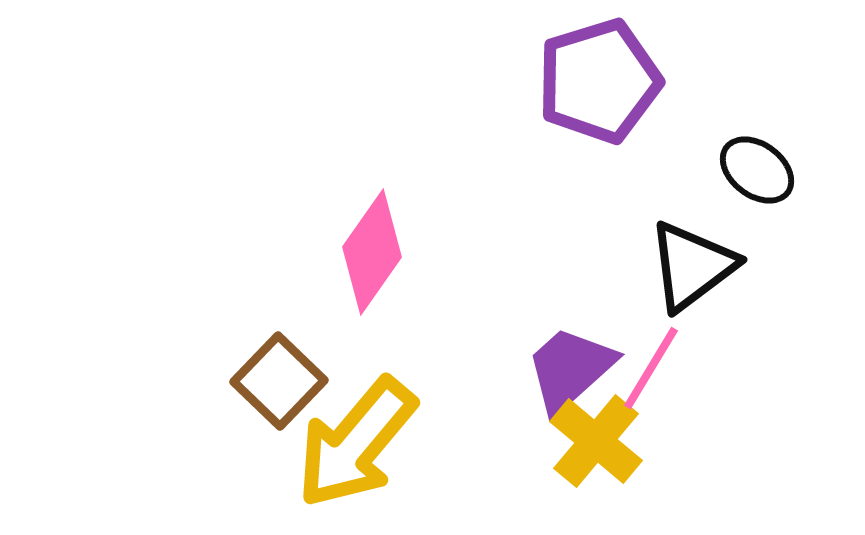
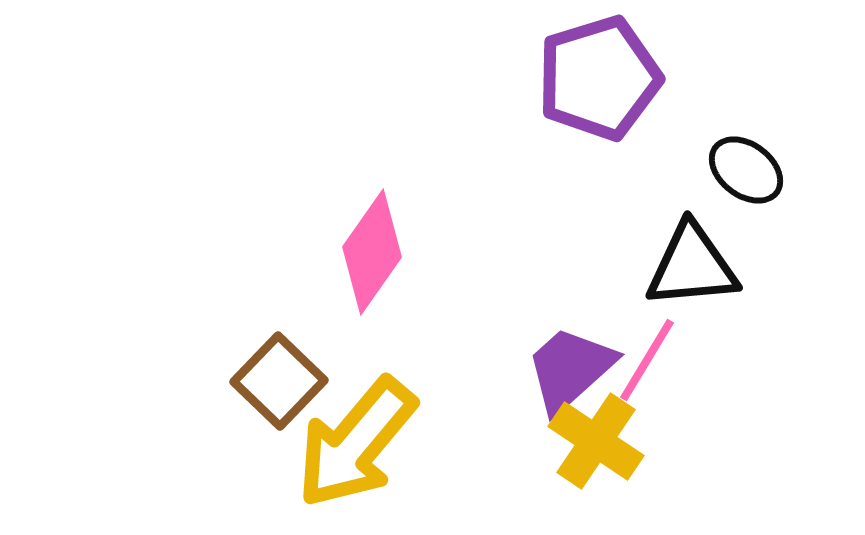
purple pentagon: moved 3 px up
black ellipse: moved 11 px left
black triangle: rotated 32 degrees clockwise
pink line: moved 4 px left, 8 px up
yellow cross: rotated 6 degrees counterclockwise
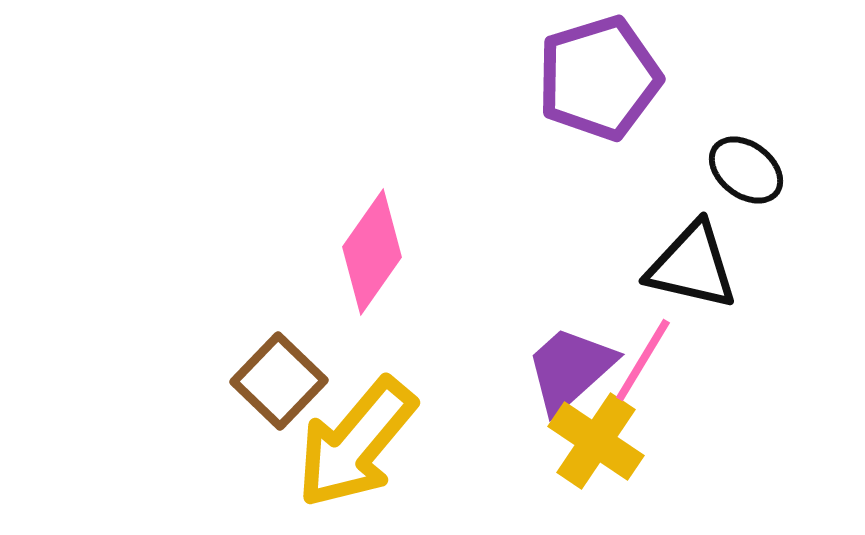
black triangle: rotated 18 degrees clockwise
pink line: moved 4 px left
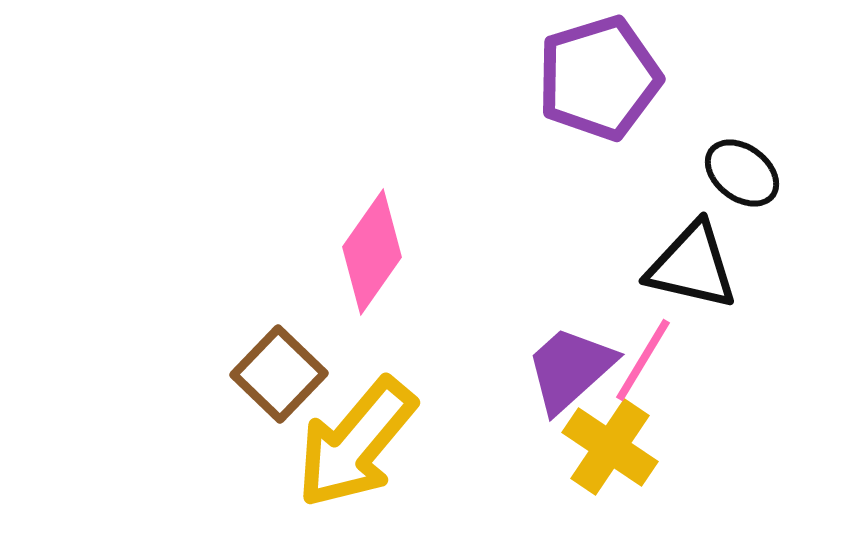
black ellipse: moved 4 px left, 3 px down
brown square: moved 7 px up
yellow cross: moved 14 px right, 6 px down
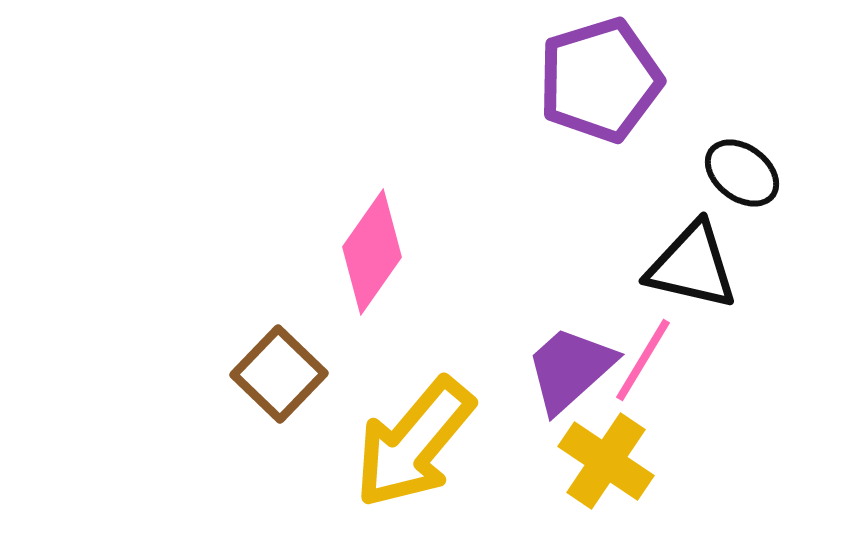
purple pentagon: moved 1 px right, 2 px down
yellow arrow: moved 58 px right
yellow cross: moved 4 px left, 14 px down
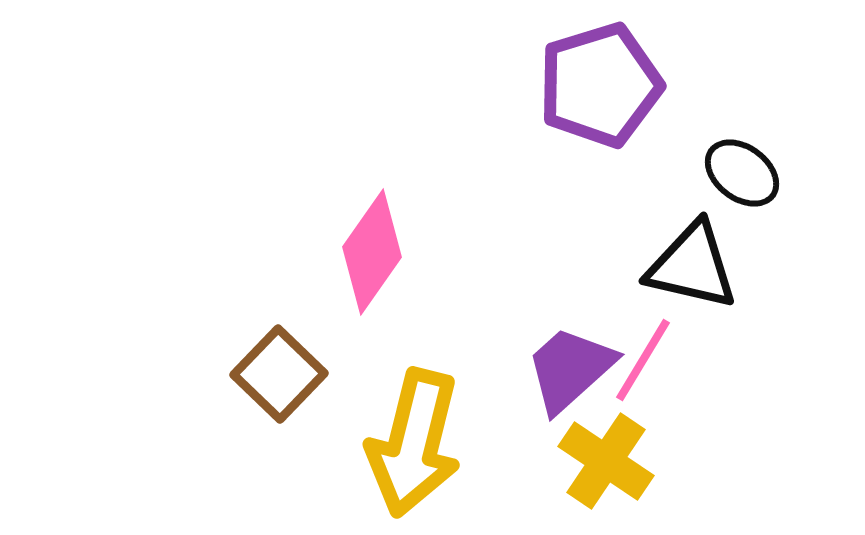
purple pentagon: moved 5 px down
yellow arrow: rotated 26 degrees counterclockwise
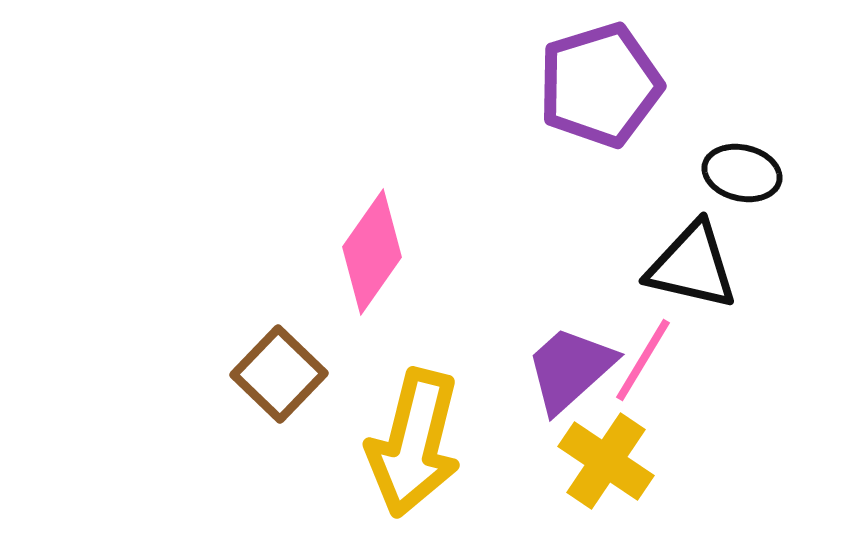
black ellipse: rotated 24 degrees counterclockwise
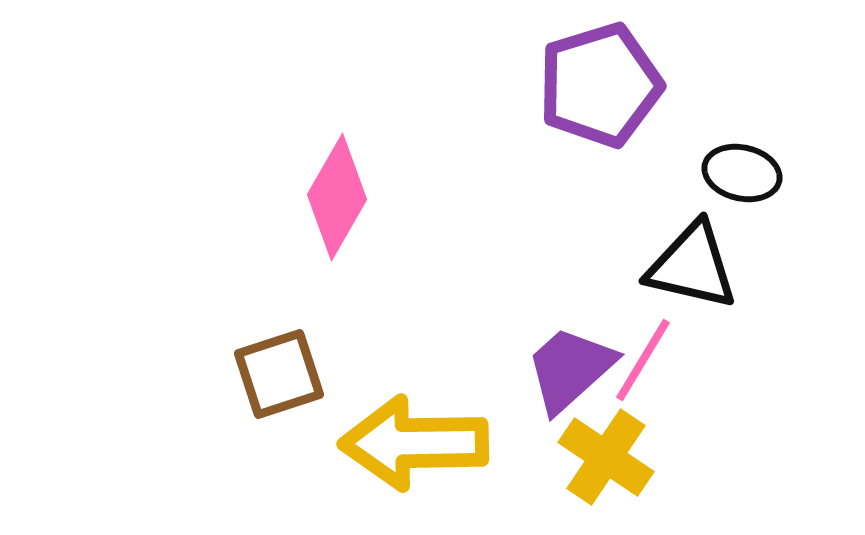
pink diamond: moved 35 px left, 55 px up; rotated 5 degrees counterclockwise
brown square: rotated 28 degrees clockwise
yellow arrow: rotated 75 degrees clockwise
yellow cross: moved 4 px up
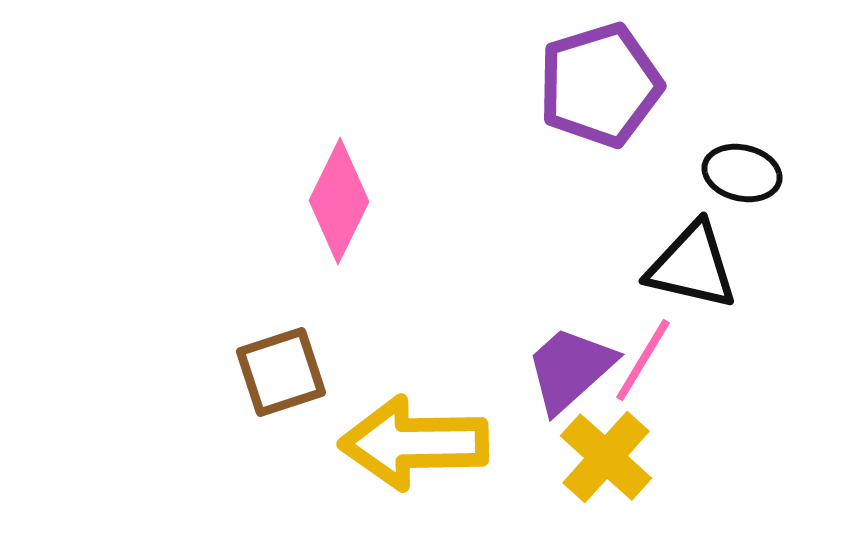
pink diamond: moved 2 px right, 4 px down; rotated 4 degrees counterclockwise
brown square: moved 2 px right, 2 px up
yellow cross: rotated 8 degrees clockwise
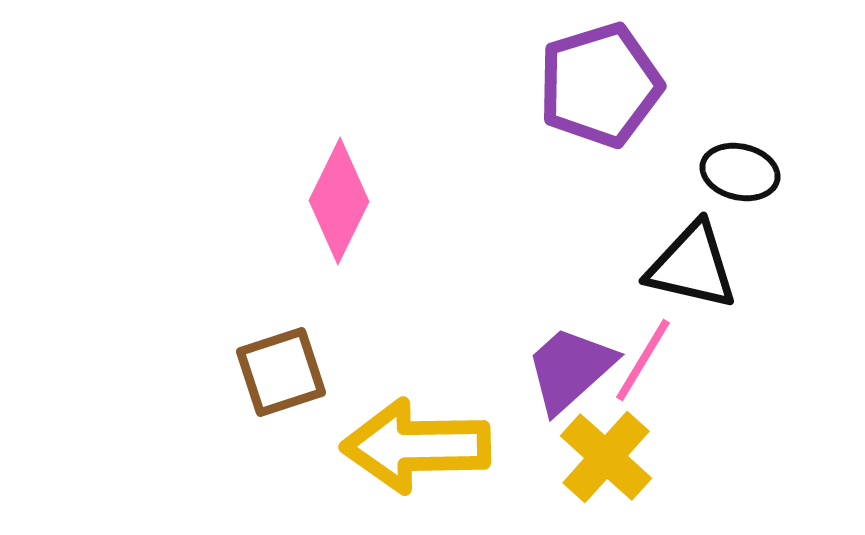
black ellipse: moved 2 px left, 1 px up
yellow arrow: moved 2 px right, 3 px down
